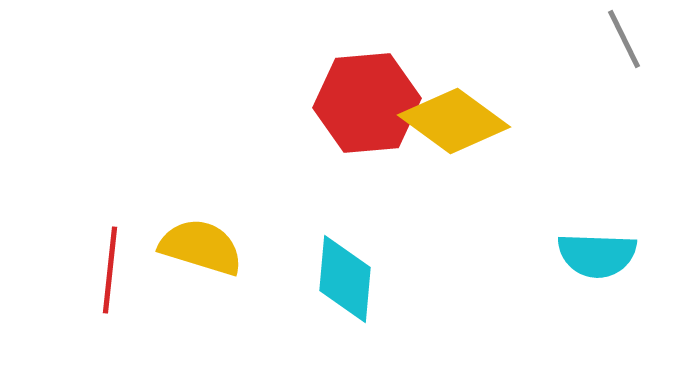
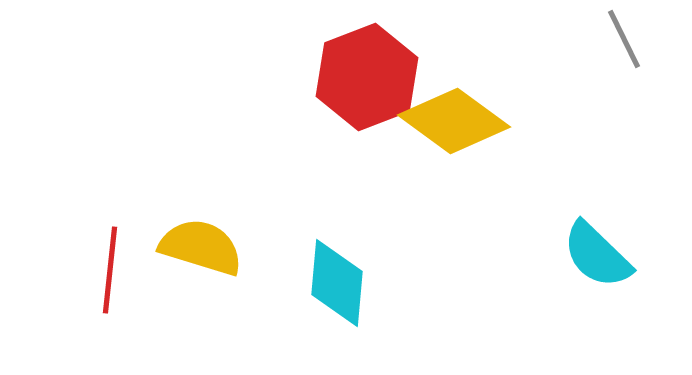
red hexagon: moved 26 px up; rotated 16 degrees counterclockwise
cyan semicircle: rotated 42 degrees clockwise
cyan diamond: moved 8 px left, 4 px down
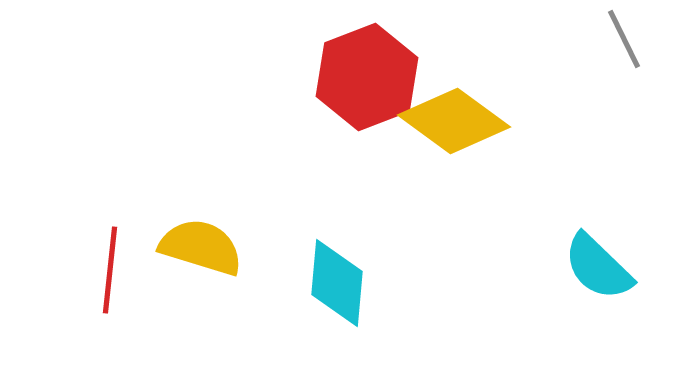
cyan semicircle: moved 1 px right, 12 px down
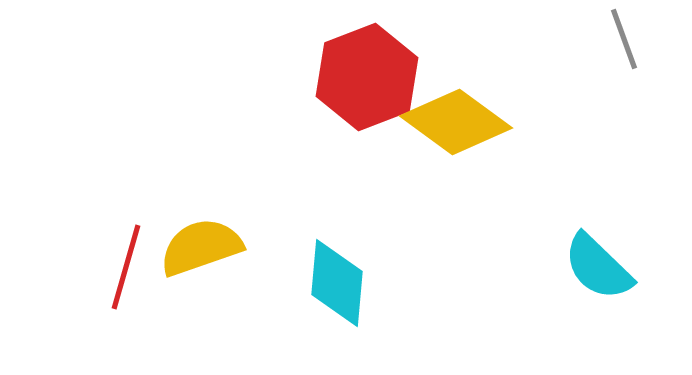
gray line: rotated 6 degrees clockwise
yellow diamond: moved 2 px right, 1 px down
yellow semicircle: rotated 36 degrees counterclockwise
red line: moved 16 px right, 3 px up; rotated 10 degrees clockwise
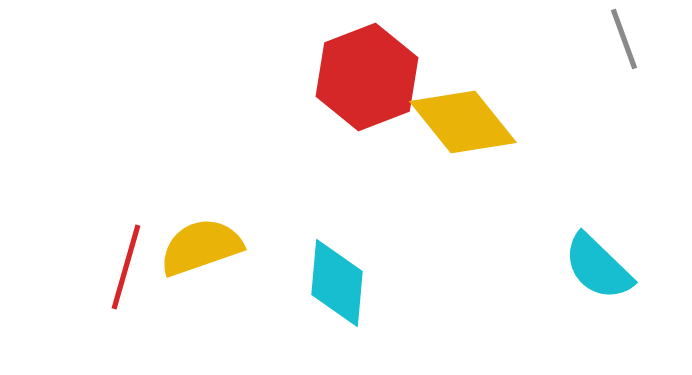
yellow diamond: moved 7 px right; rotated 15 degrees clockwise
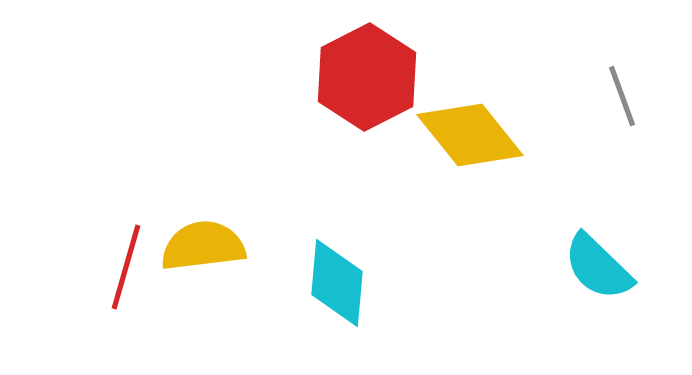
gray line: moved 2 px left, 57 px down
red hexagon: rotated 6 degrees counterclockwise
yellow diamond: moved 7 px right, 13 px down
yellow semicircle: moved 2 px right, 1 px up; rotated 12 degrees clockwise
